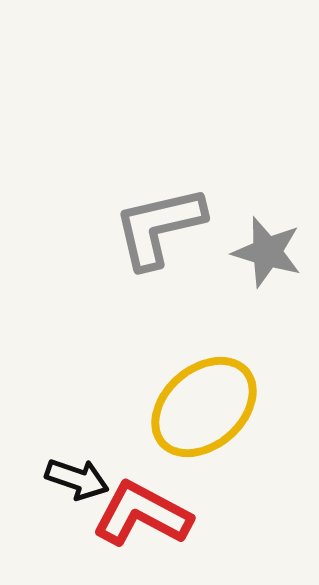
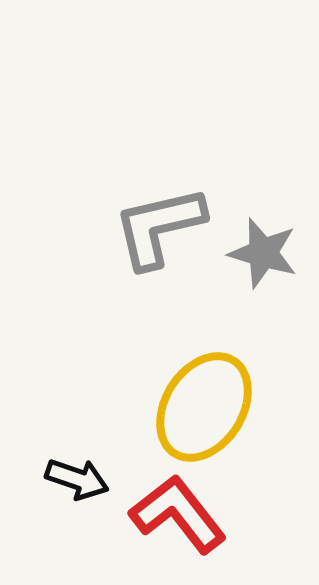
gray star: moved 4 px left, 1 px down
yellow ellipse: rotated 17 degrees counterclockwise
red L-shape: moved 36 px right; rotated 24 degrees clockwise
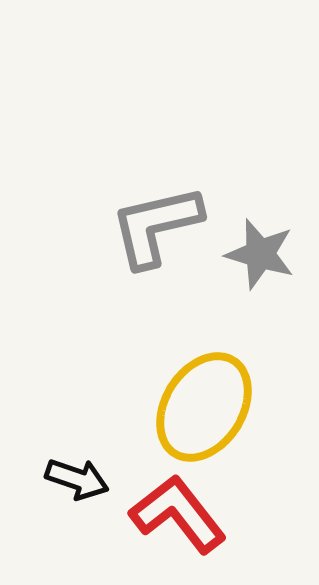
gray L-shape: moved 3 px left, 1 px up
gray star: moved 3 px left, 1 px down
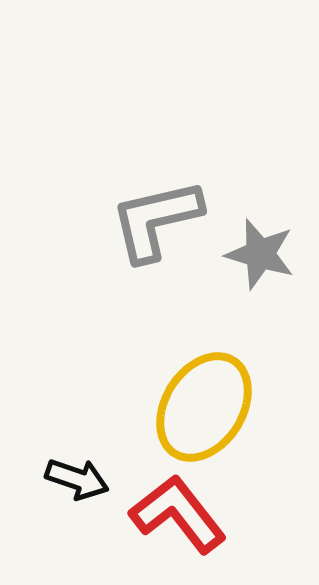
gray L-shape: moved 6 px up
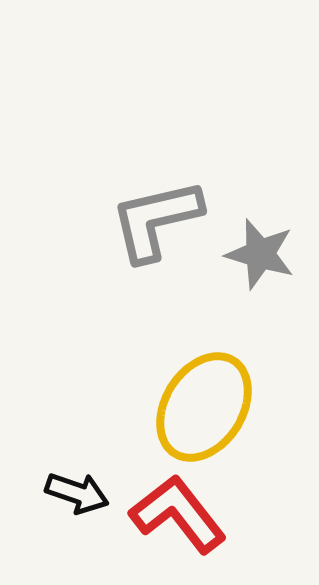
black arrow: moved 14 px down
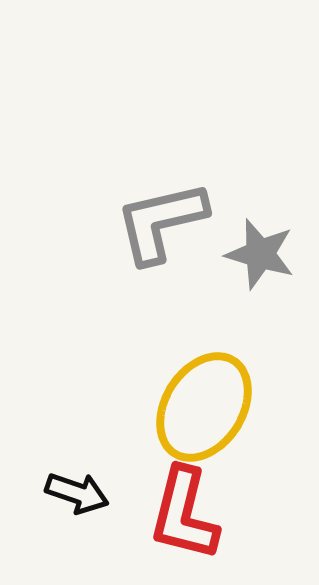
gray L-shape: moved 5 px right, 2 px down
red L-shape: moved 6 px right; rotated 128 degrees counterclockwise
